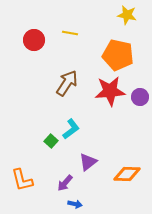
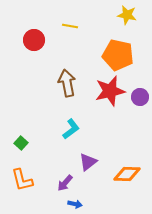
yellow line: moved 7 px up
brown arrow: rotated 44 degrees counterclockwise
red star: rotated 8 degrees counterclockwise
green square: moved 30 px left, 2 px down
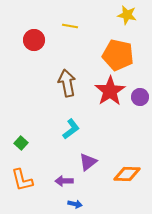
red star: rotated 20 degrees counterclockwise
purple arrow: moved 1 px left, 2 px up; rotated 48 degrees clockwise
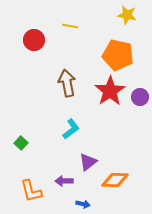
orange diamond: moved 12 px left, 6 px down
orange L-shape: moved 9 px right, 11 px down
blue arrow: moved 8 px right
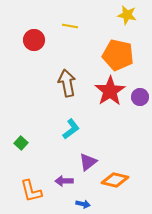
orange diamond: rotated 12 degrees clockwise
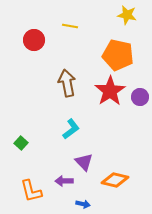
purple triangle: moved 4 px left; rotated 36 degrees counterclockwise
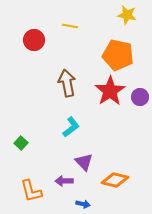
cyan L-shape: moved 2 px up
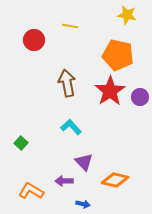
cyan L-shape: rotated 95 degrees counterclockwise
orange L-shape: rotated 135 degrees clockwise
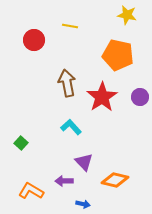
red star: moved 8 px left, 6 px down
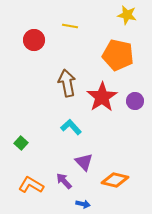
purple circle: moved 5 px left, 4 px down
purple arrow: rotated 48 degrees clockwise
orange L-shape: moved 6 px up
